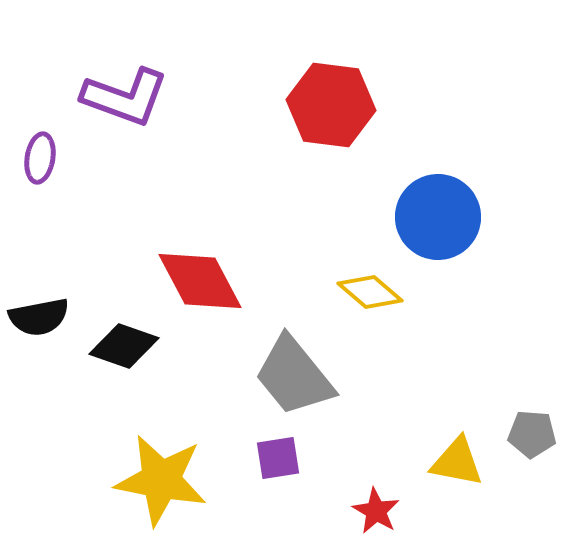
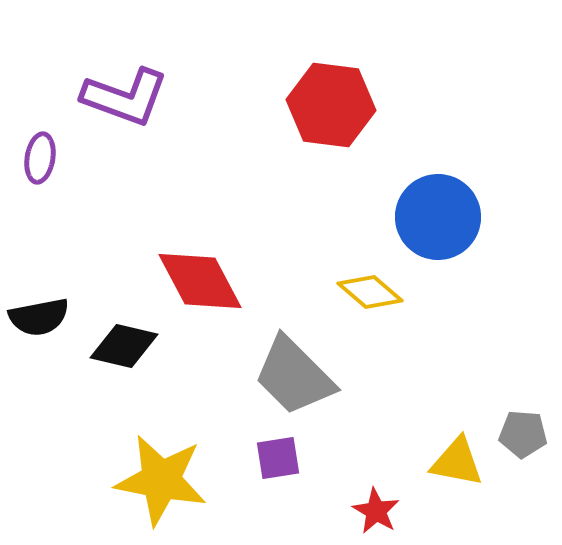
black diamond: rotated 6 degrees counterclockwise
gray trapezoid: rotated 6 degrees counterclockwise
gray pentagon: moved 9 px left
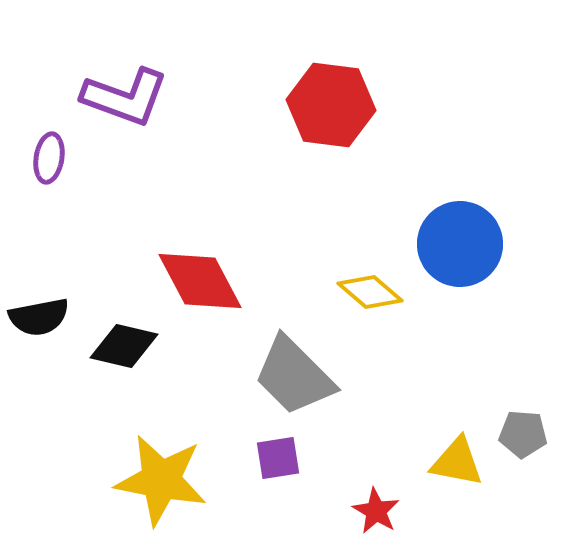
purple ellipse: moved 9 px right
blue circle: moved 22 px right, 27 px down
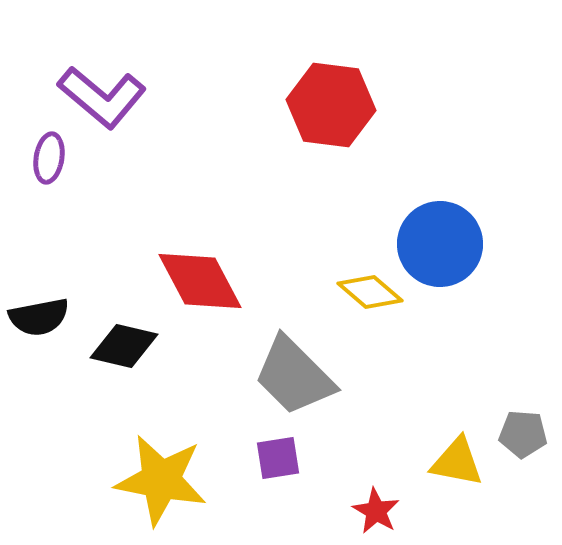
purple L-shape: moved 23 px left; rotated 20 degrees clockwise
blue circle: moved 20 px left
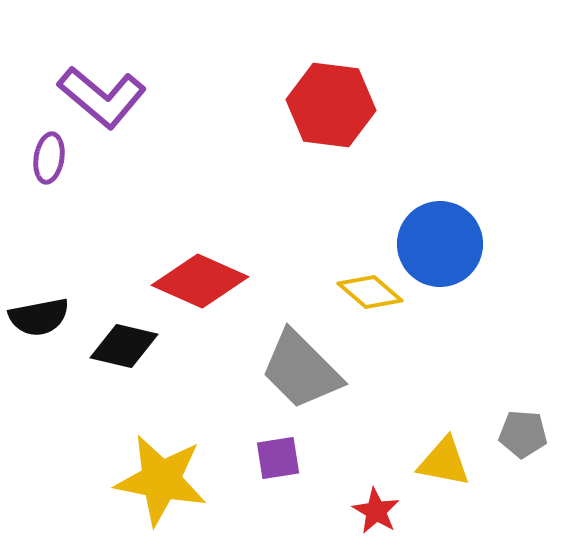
red diamond: rotated 38 degrees counterclockwise
gray trapezoid: moved 7 px right, 6 px up
yellow triangle: moved 13 px left
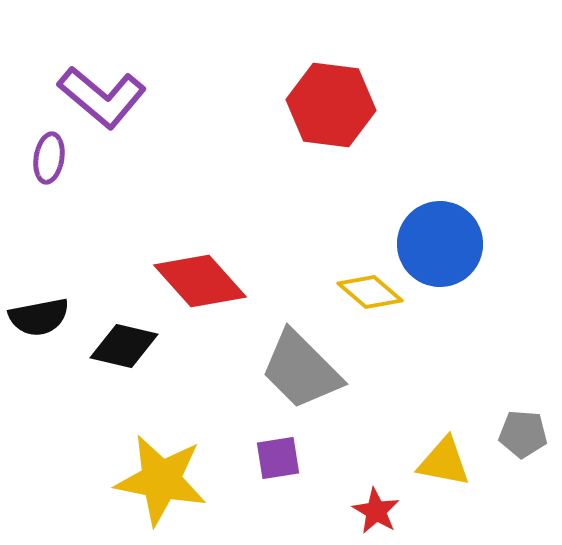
red diamond: rotated 24 degrees clockwise
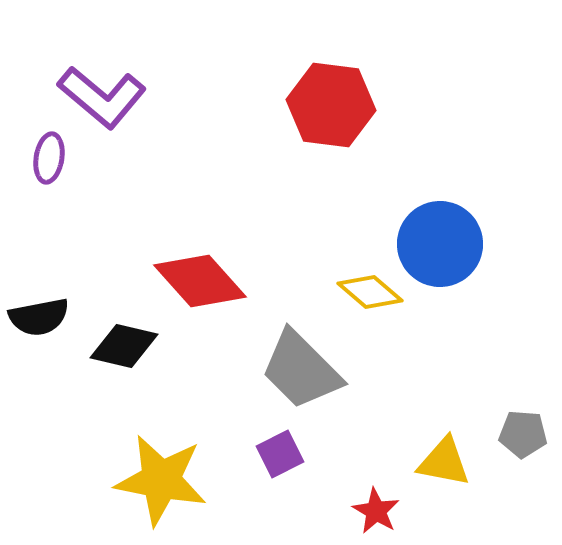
purple square: moved 2 px right, 4 px up; rotated 18 degrees counterclockwise
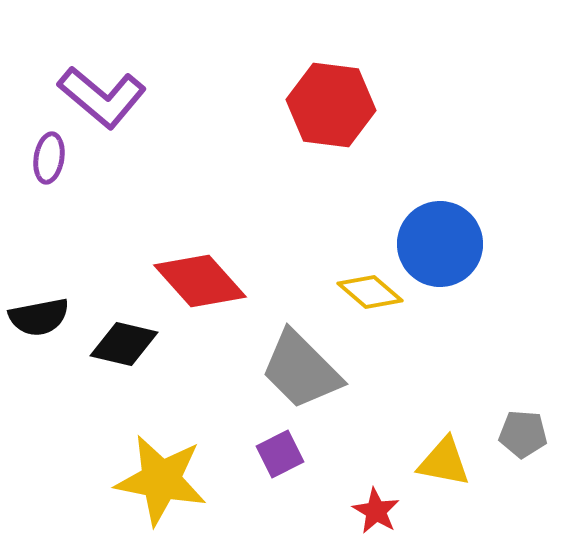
black diamond: moved 2 px up
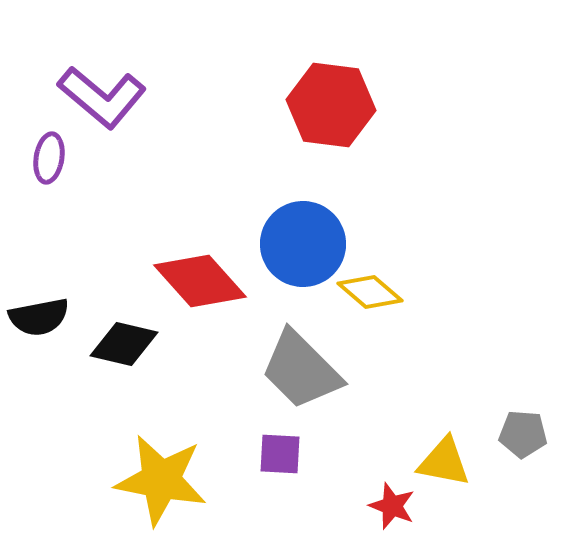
blue circle: moved 137 px left
purple square: rotated 30 degrees clockwise
red star: moved 16 px right, 5 px up; rotated 9 degrees counterclockwise
